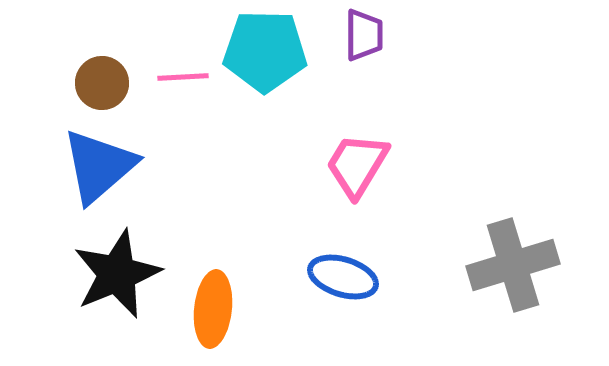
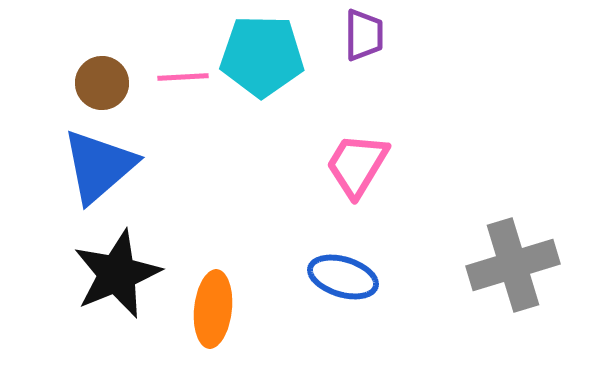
cyan pentagon: moved 3 px left, 5 px down
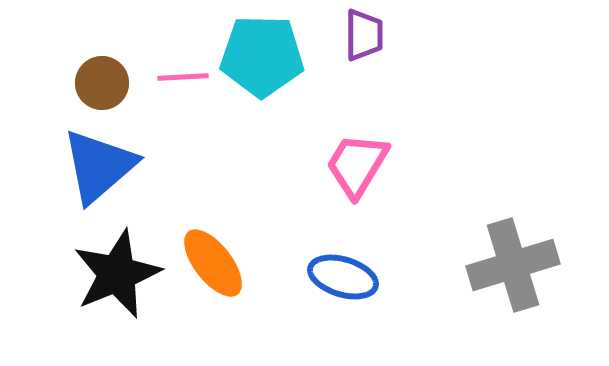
orange ellipse: moved 46 px up; rotated 44 degrees counterclockwise
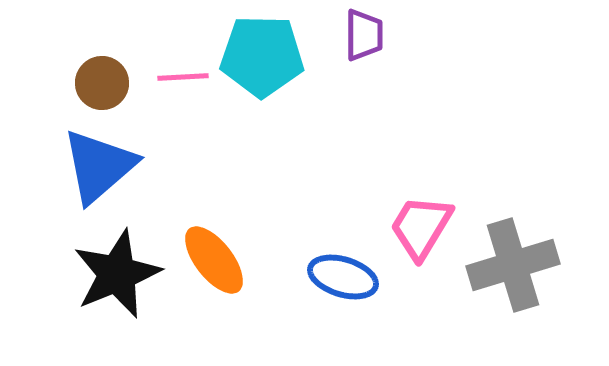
pink trapezoid: moved 64 px right, 62 px down
orange ellipse: moved 1 px right, 3 px up
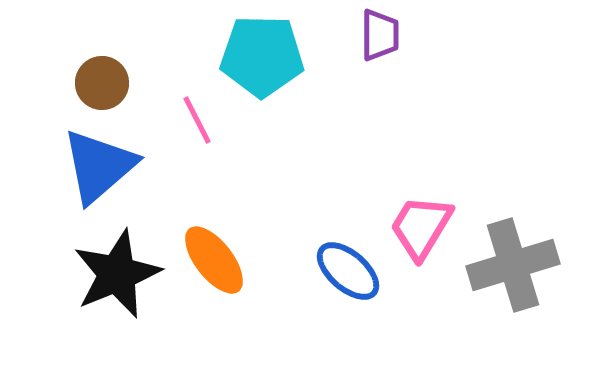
purple trapezoid: moved 16 px right
pink line: moved 14 px right, 43 px down; rotated 66 degrees clockwise
blue ellipse: moved 5 px right, 6 px up; rotated 24 degrees clockwise
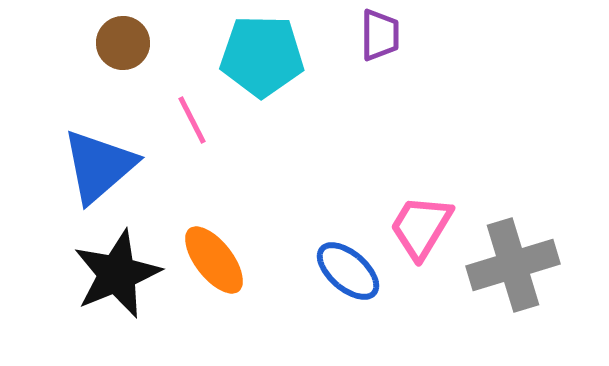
brown circle: moved 21 px right, 40 px up
pink line: moved 5 px left
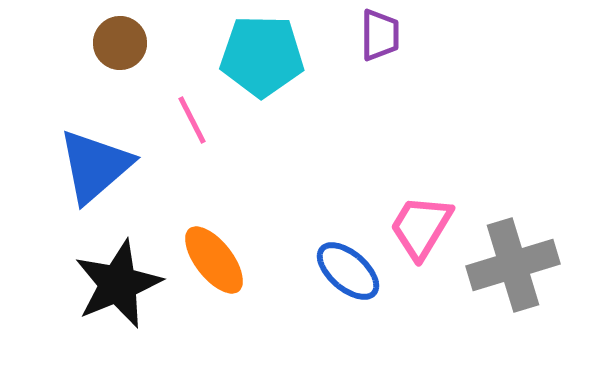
brown circle: moved 3 px left
blue triangle: moved 4 px left
black star: moved 1 px right, 10 px down
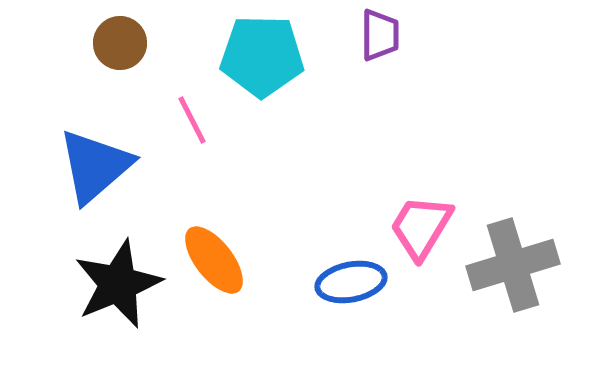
blue ellipse: moved 3 px right, 11 px down; rotated 52 degrees counterclockwise
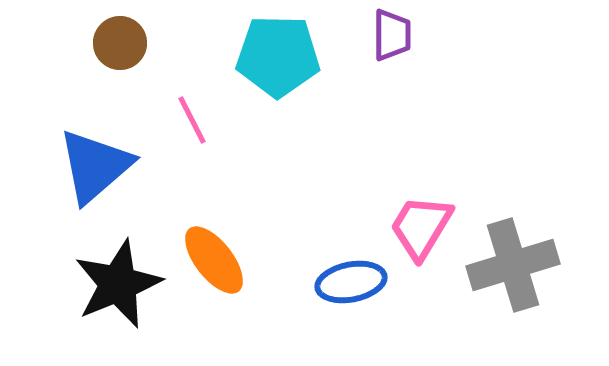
purple trapezoid: moved 12 px right
cyan pentagon: moved 16 px right
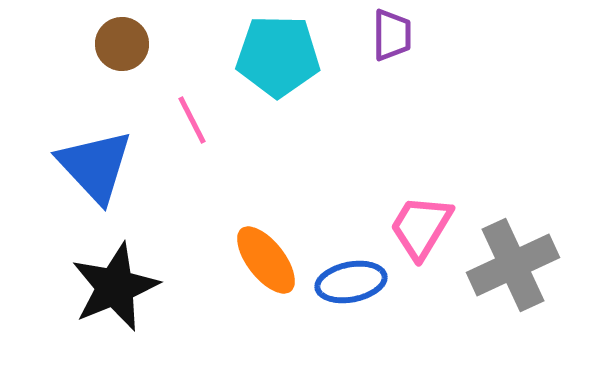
brown circle: moved 2 px right, 1 px down
blue triangle: rotated 32 degrees counterclockwise
orange ellipse: moved 52 px right
gray cross: rotated 8 degrees counterclockwise
black star: moved 3 px left, 3 px down
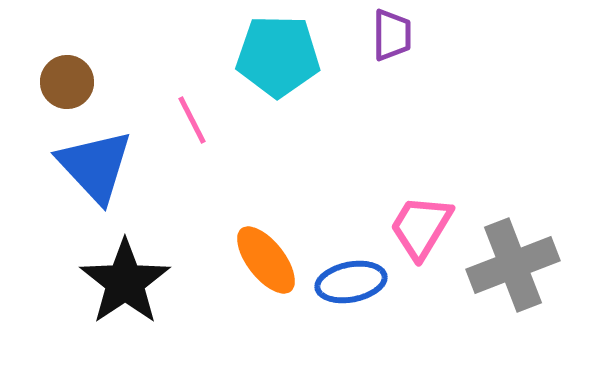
brown circle: moved 55 px left, 38 px down
gray cross: rotated 4 degrees clockwise
black star: moved 10 px right, 5 px up; rotated 12 degrees counterclockwise
